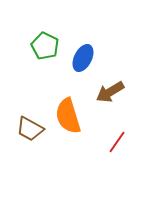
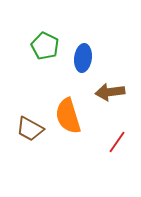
blue ellipse: rotated 20 degrees counterclockwise
brown arrow: rotated 24 degrees clockwise
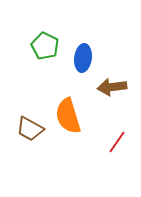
brown arrow: moved 2 px right, 5 px up
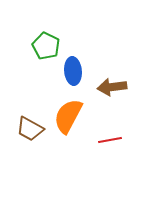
green pentagon: moved 1 px right
blue ellipse: moved 10 px left, 13 px down; rotated 12 degrees counterclockwise
orange semicircle: rotated 45 degrees clockwise
red line: moved 7 px left, 2 px up; rotated 45 degrees clockwise
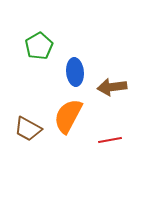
green pentagon: moved 7 px left; rotated 16 degrees clockwise
blue ellipse: moved 2 px right, 1 px down
brown trapezoid: moved 2 px left
